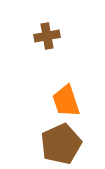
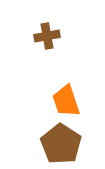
brown pentagon: rotated 15 degrees counterclockwise
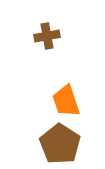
brown pentagon: moved 1 px left
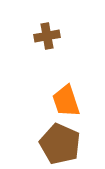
brown pentagon: rotated 9 degrees counterclockwise
